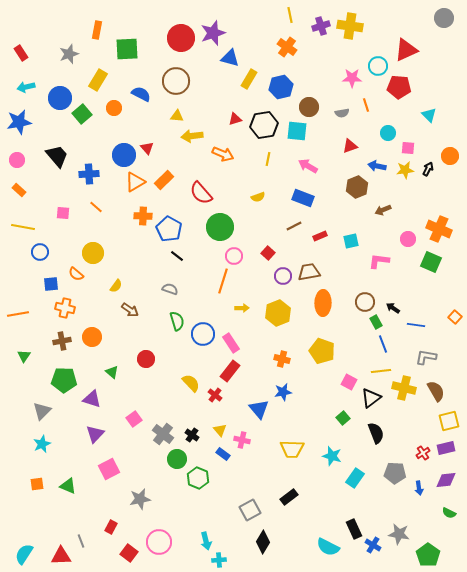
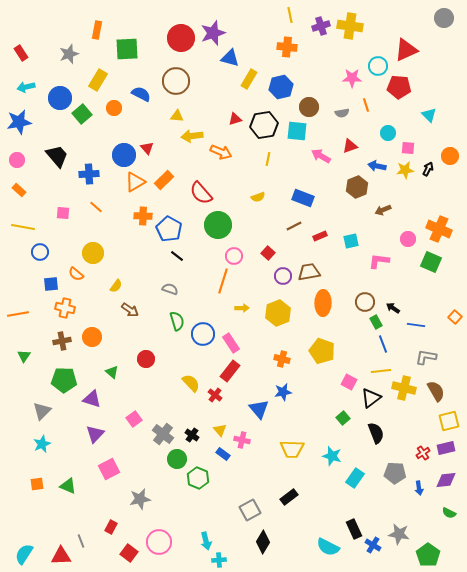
orange cross at (287, 47): rotated 30 degrees counterclockwise
orange arrow at (223, 154): moved 2 px left, 2 px up
pink arrow at (308, 166): moved 13 px right, 10 px up
green circle at (220, 227): moved 2 px left, 2 px up
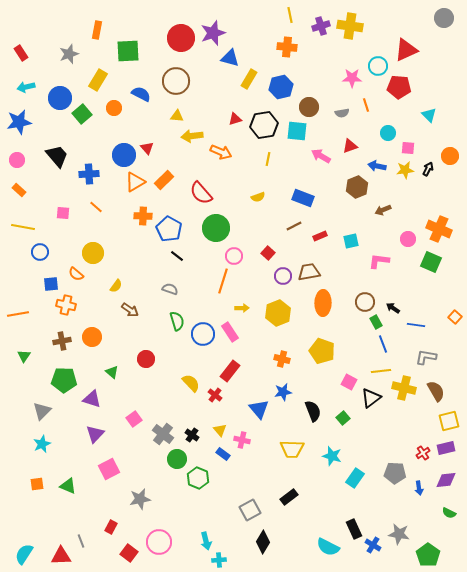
green square at (127, 49): moved 1 px right, 2 px down
green circle at (218, 225): moved 2 px left, 3 px down
orange cross at (65, 308): moved 1 px right, 3 px up
pink rectangle at (231, 343): moved 1 px left, 11 px up
black semicircle at (376, 433): moved 63 px left, 22 px up
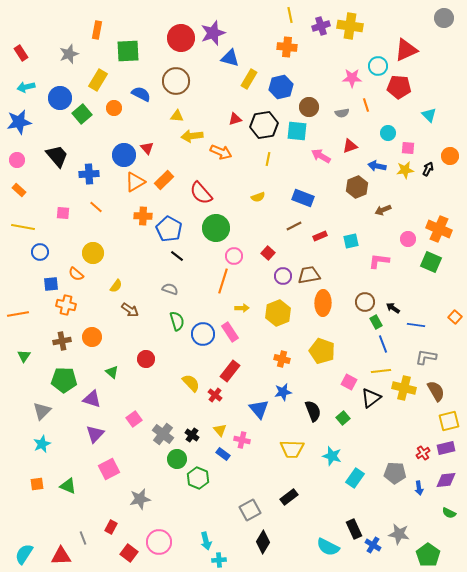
brown trapezoid at (309, 272): moved 3 px down
gray line at (81, 541): moved 2 px right, 3 px up
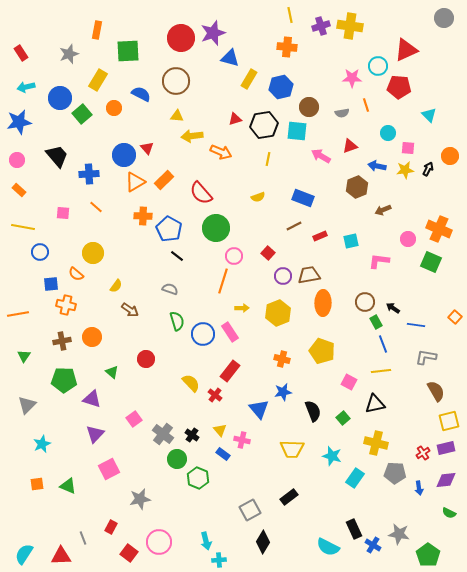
yellow cross at (404, 388): moved 28 px left, 55 px down
black triangle at (371, 398): moved 4 px right, 6 px down; rotated 25 degrees clockwise
gray triangle at (42, 411): moved 15 px left, 6 px up
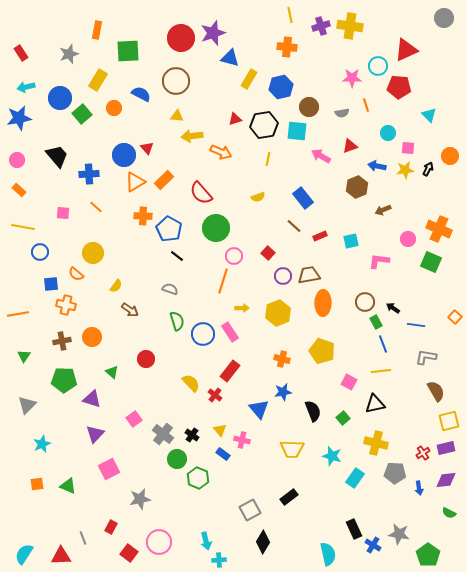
blue star at (19, 122): moved 4 px up
blue rectangle at (303, 198): rotated 30 degrees clockwise
brown line at (294, 226): rotated 70 degrees clockwise
cyan semicircle at (328, 547): moved 7 px down; rotated 130 degrees counterclockwise
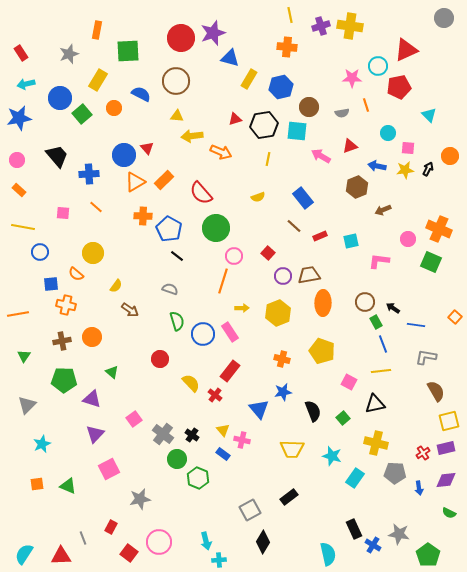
cyan arrow at (26, 87): moved 3 px up
red pentagon at (399, 87): rotated 15 degrees counterclockwise
red circle at (146, 359): moved 14 px right
yellow triangle at (220, 430): moved 3 px right
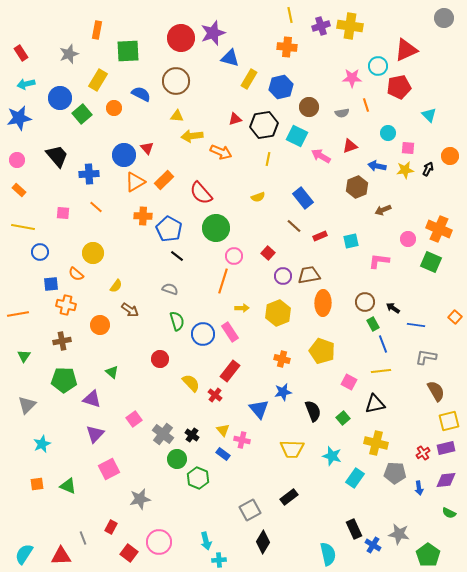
cyan square at (297, 131): moved 5 px down; rotated 20 degrees clockwise
green rectangle at (376, 322): moved 3 px left, 2 px down
orange circle at (92, 337): moved 8 px right, 12 px up
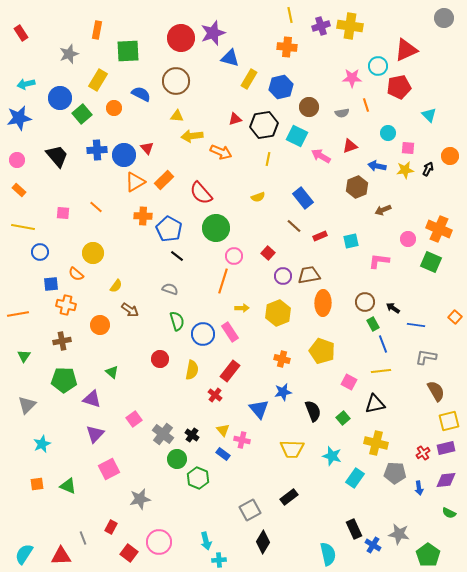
red rectangle at (21, 53): moved 20 px up
blue cross at (89, 174): moved 8 px right, 24 px up
yellow semicircle at (191, 383): moved 1 px right, 13 px up; rotated 54 degrees clockwise
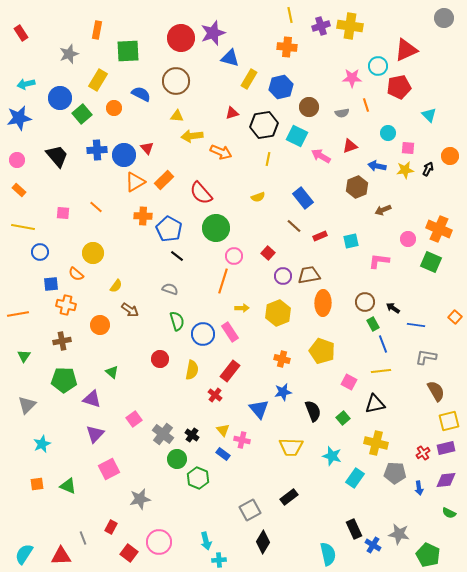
red triangle at (235, 119): moved 3 px left, 6 px up
yellow trapezoid at (292, 449): moved 1 px left, 2 px up
green pentagon at (428, 555): rotated 10 degrees counterclockwise
